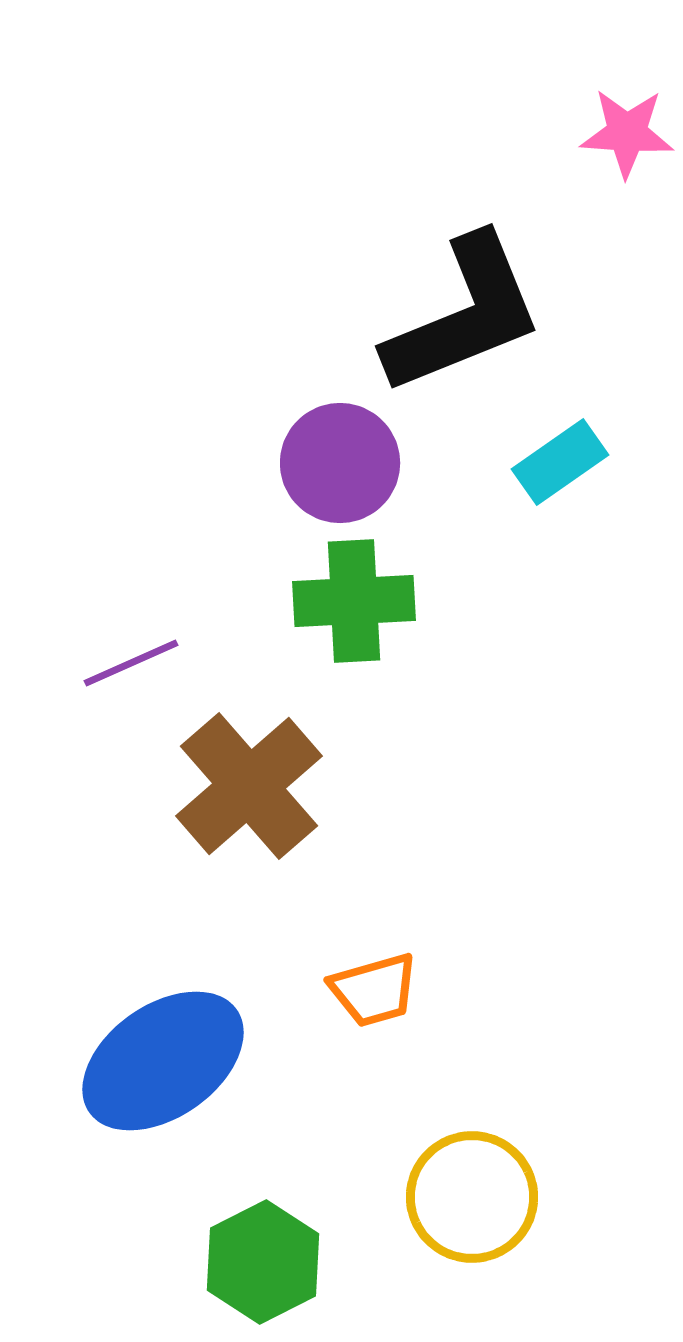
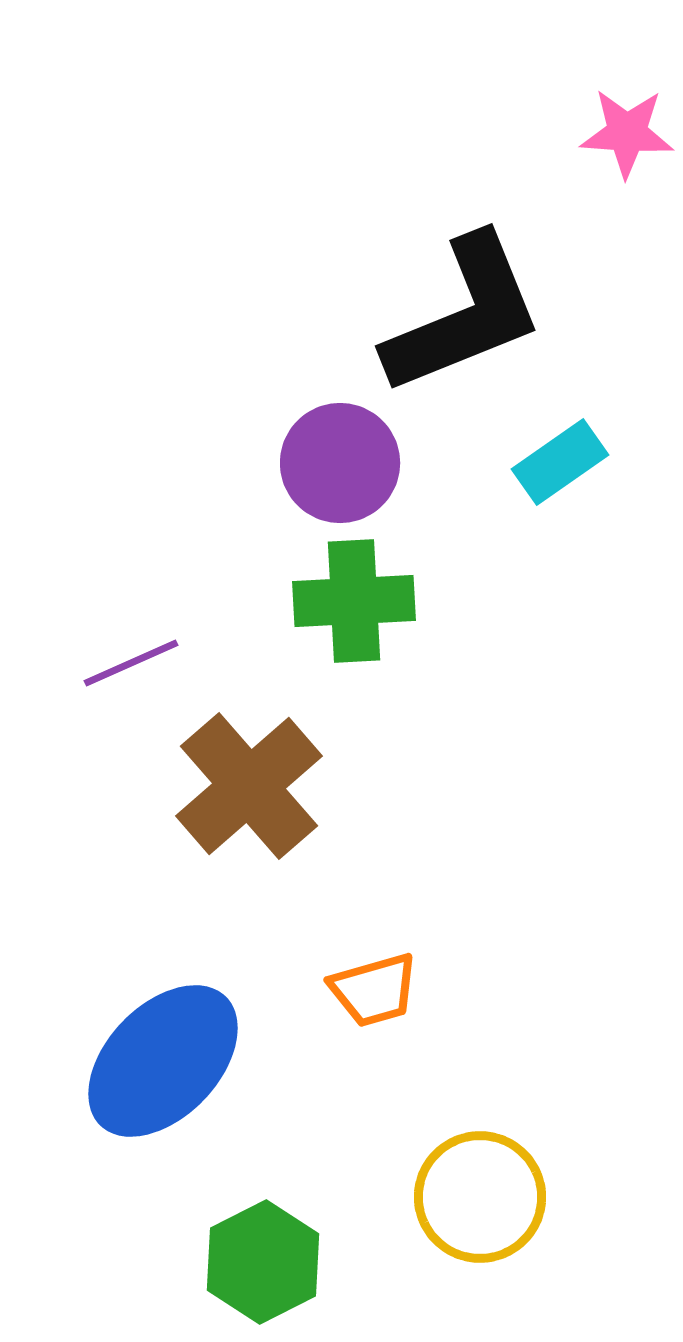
blue ellipse: rotated 11 degrees counterclockwise
yellow circle: moved 8 px right
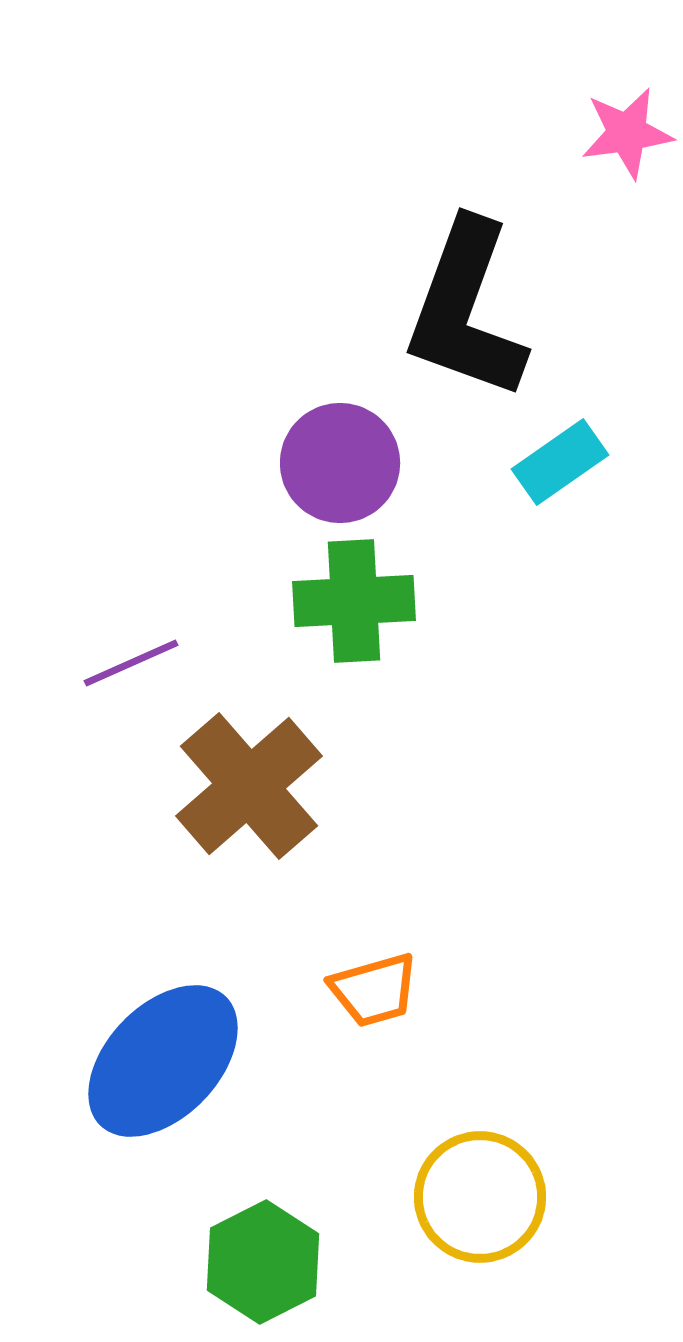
pink star: rotated 12 degrees counterclockwise
black L-shape: moved 2 px right, 5 px up; rotated 132 degrees clockwise
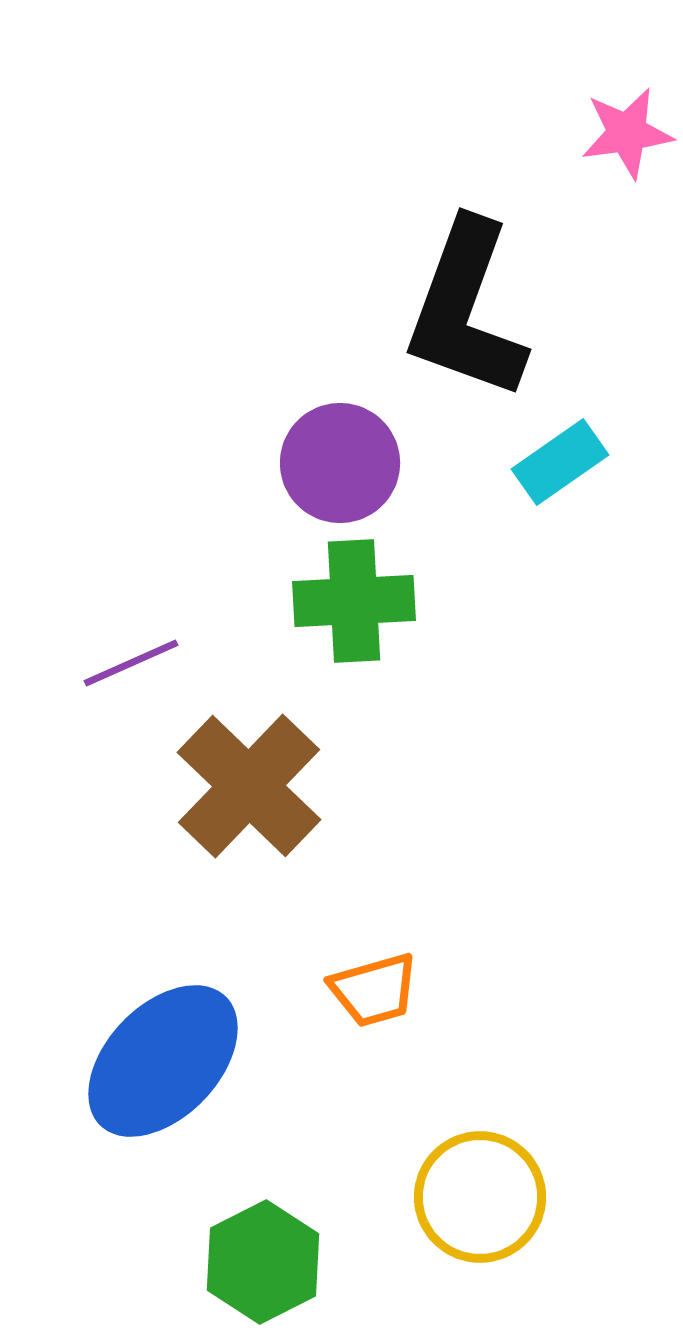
brown cross: rotated 5 degrees counterclockwise
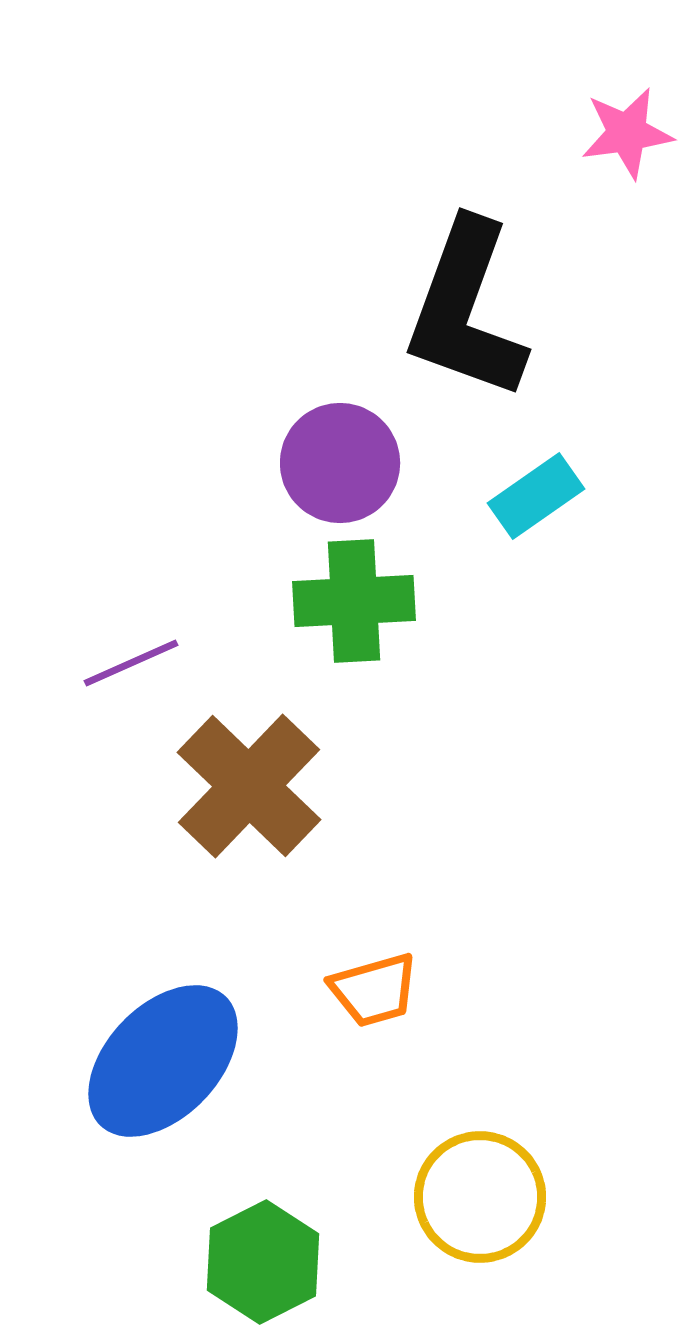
cyan rectangle: moved 24 px left, 34 px down
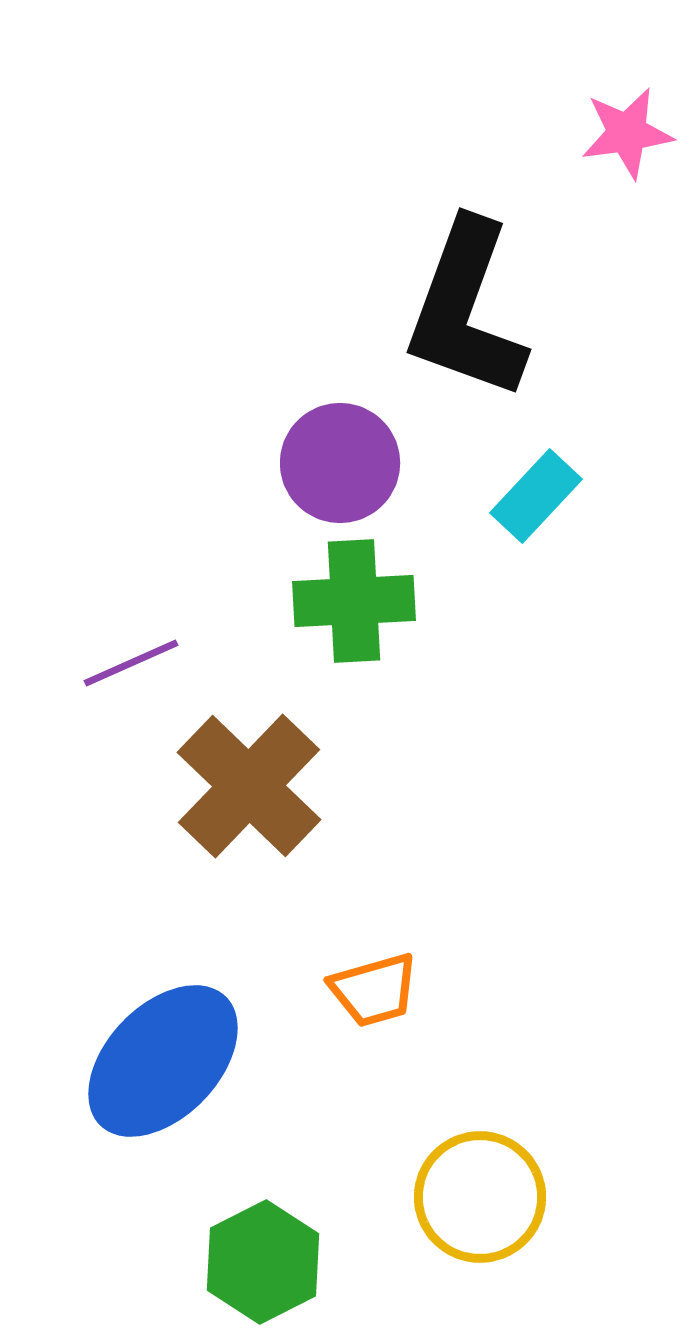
cyan rectangle: rotated 12 degrees counterclockwise
